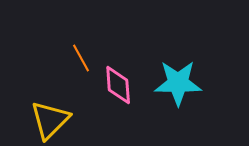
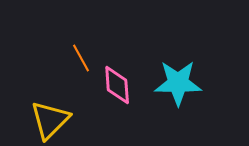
pink diamond: moved 1 px left
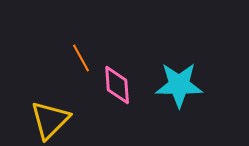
cyan star: moved 1 px right, 2 px down
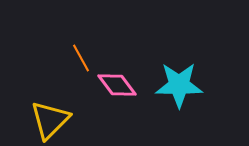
pink diamond: rotated 33 degrees counterclockwise
